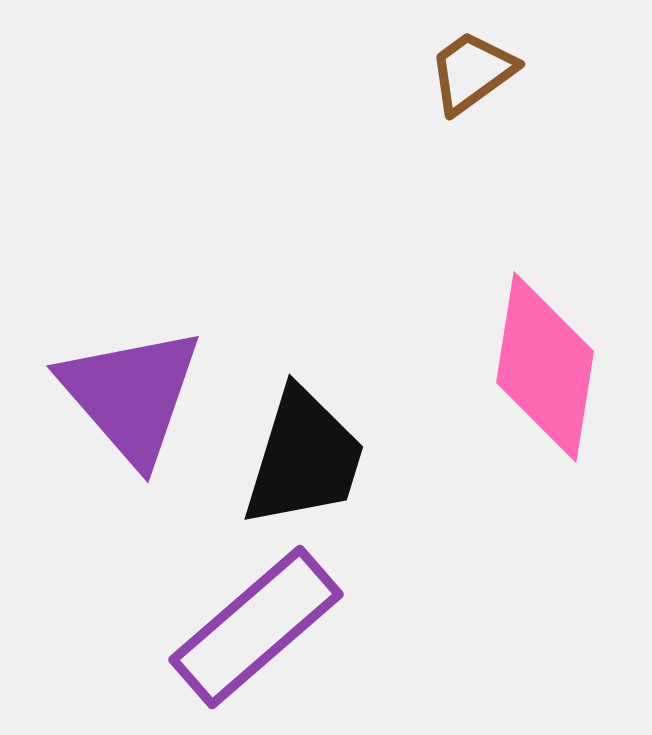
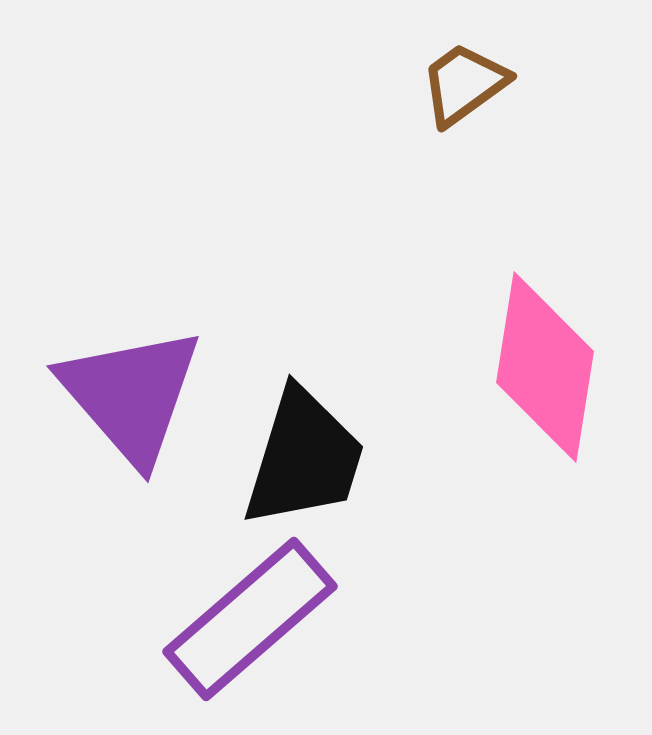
brown trapezoid: moved 8 px left, 12 px down
purple rectangle: moved 6 px left, 8 px up
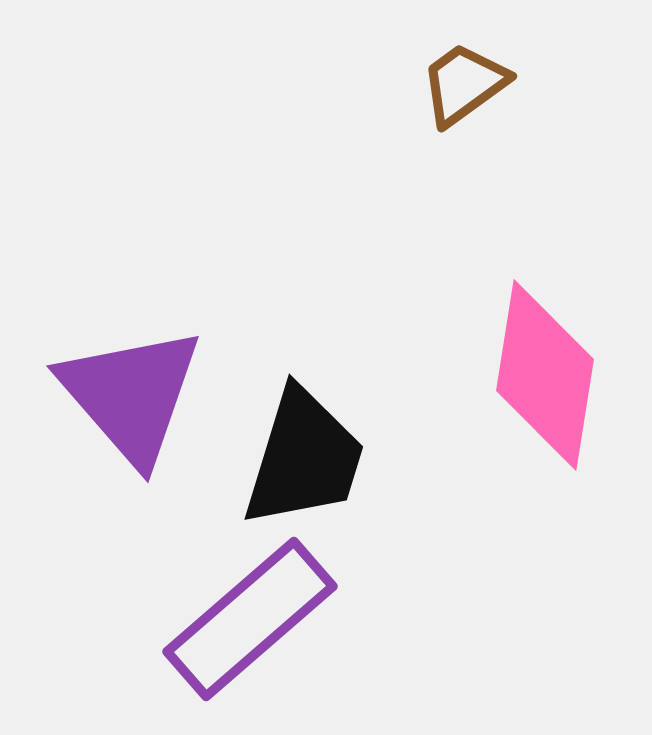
pink diamond: moved 8 px down
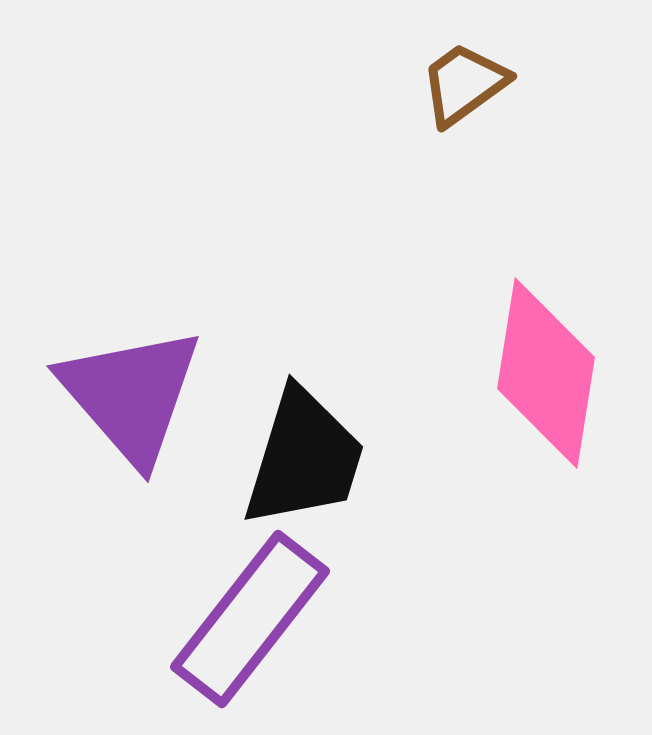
pink diamond: moved 1 px right, 2 px up
purple rectangle: rotated 11 degrees counterclockwise
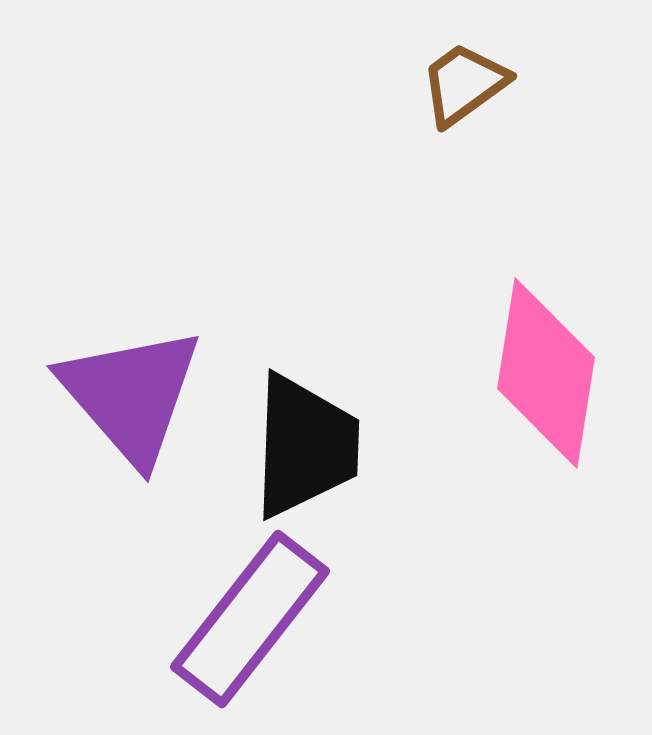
black trapezoid: moved 1 px right, 12 px up; rotated 15 degrees counterclockwise
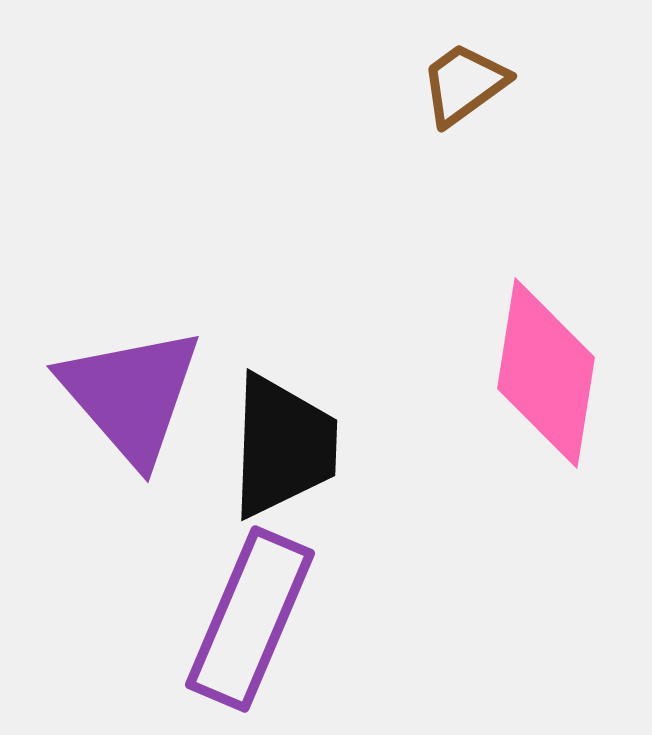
black trapezoid: moved 22 px left
purple rectangle: rotated 15 degrees counterclockwise
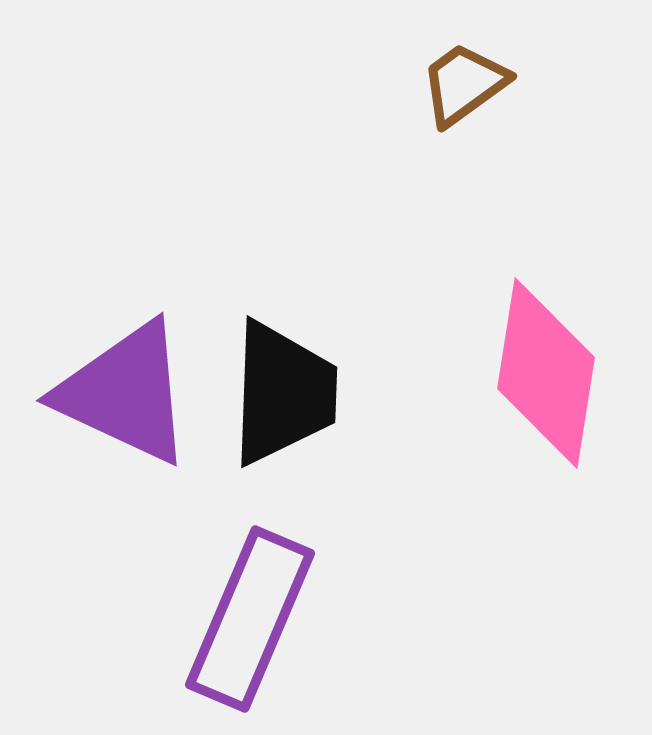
purple triangle: moved 6 px left, 2 px up; rotated 24 degrees counterclockwise
black trapezoid: moved 53 px up
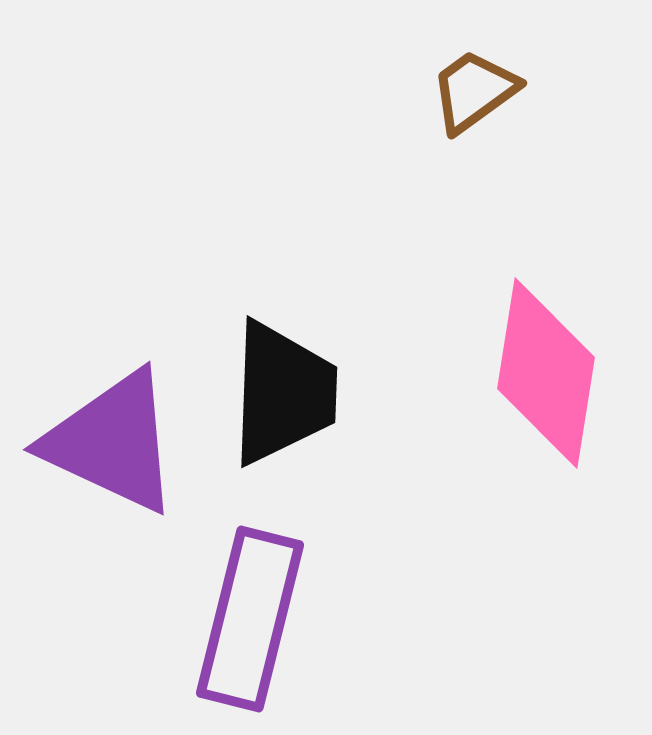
brown trapezoid: moved 10 px right, 7 px down
purple triangle: moved 13 px left, 49 px down
purple rectangle: rotated 9 degrees counterclockwise
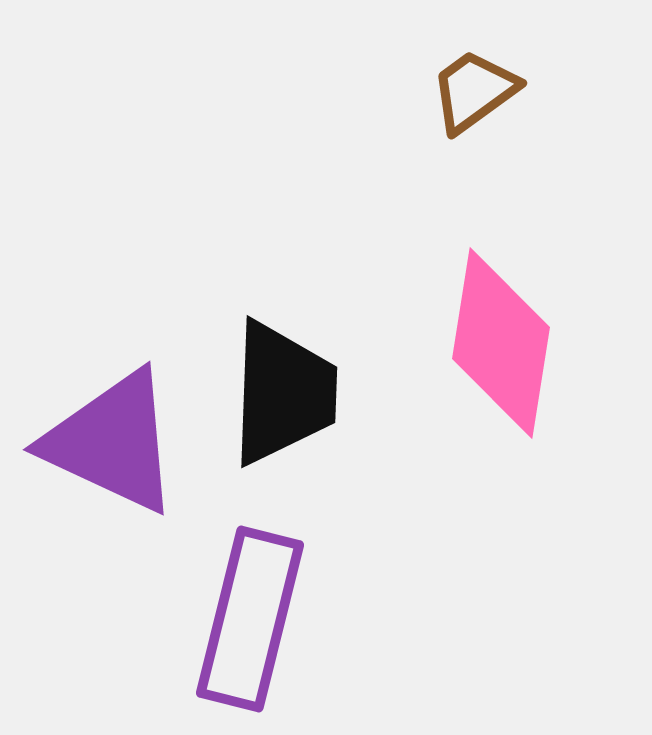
pink diamond: moved 45 px left, 30 px up
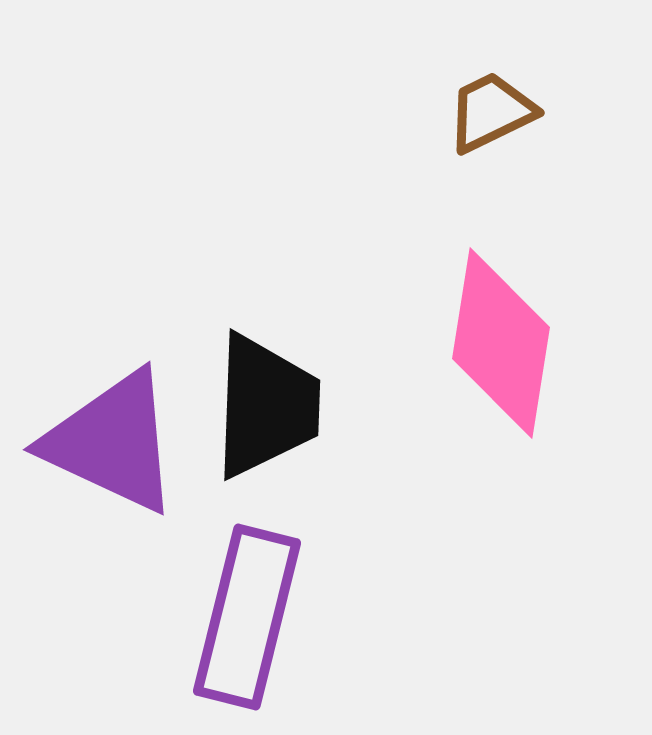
brown trapezoid: moved 17 px right, 21 px down; rotated 10 degrees clockwise
black trapezoid: moved 17 px left, 13 px down
purple rectangle: moved 3 px left, 2 px up
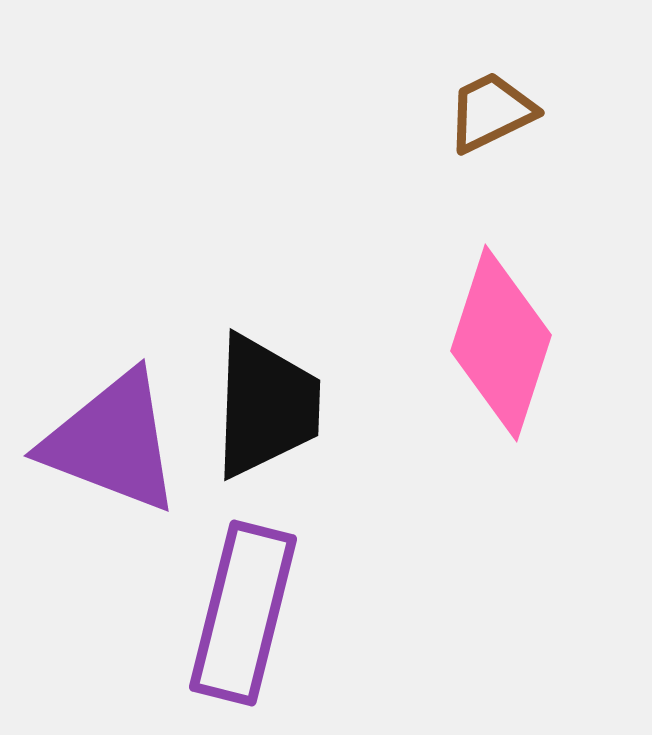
pink diamond: rotated 9 degrees clockwise
purple triangle: rotated 4 degrees counterclockwise
purple rectangle: moved 4 px left, 4 px up
